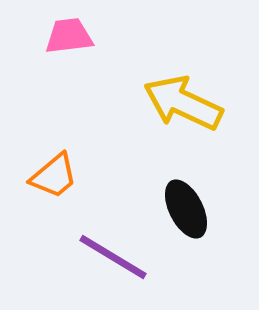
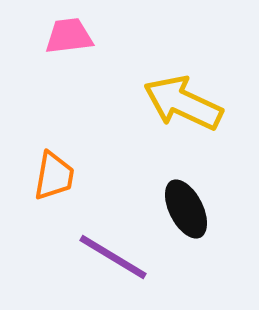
orange trapezoid: rotated 40 degrees counterclockwise
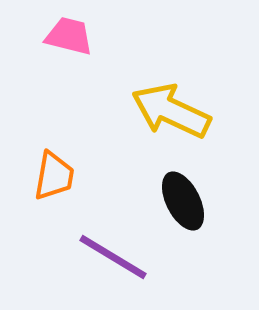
pink trapezoid: rotated 21 degrees clockwise
yellow arrow: moved 12 px left, 8 px down
black ellipse: moved 3 px left, 8 px up
